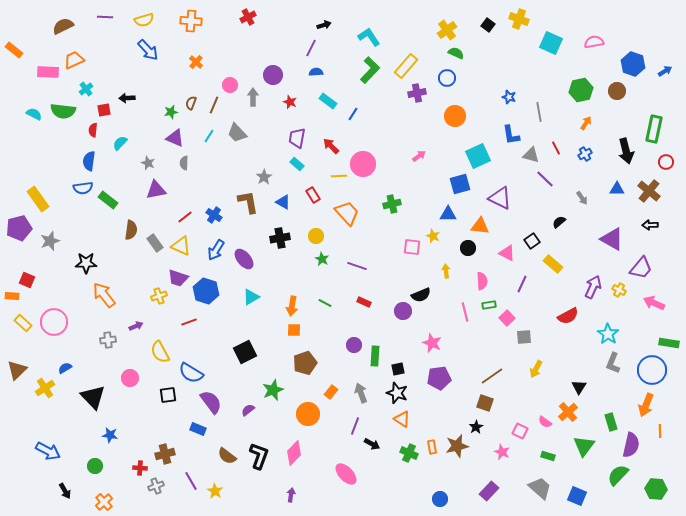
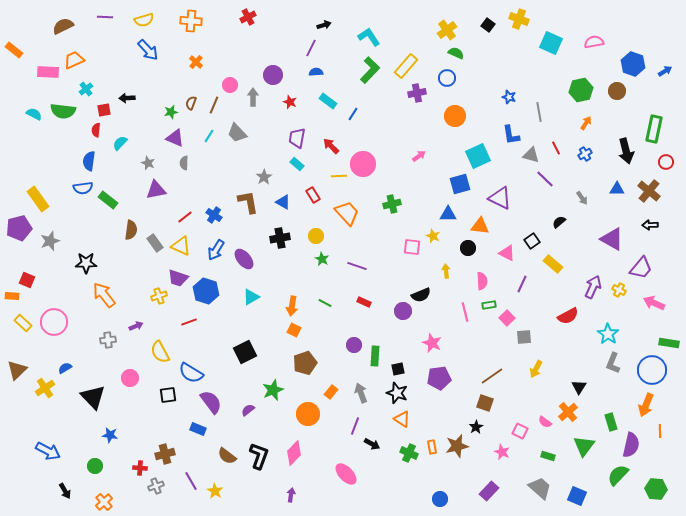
red semicircle at (93, 130): moved 3 px right
orange square at (294, 330): rotated 24 degrees clockwise
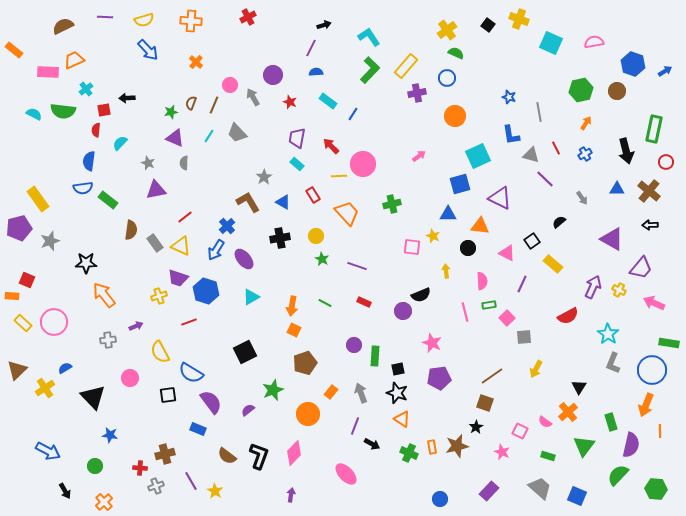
gray arrow at (253, 97): rotated 30 degrees counterclockwise
brown L-shape at (248, 202): rotated 20 degrees counterclockwise
blue cross at (214, 215): moved 13 px right, 11 px down; rotated 14 degrees clockwise
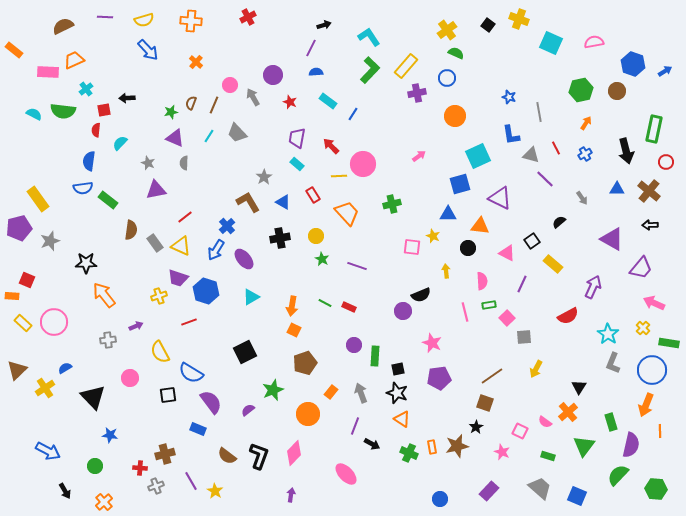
yellow cross at (619, 290): moved 24 px right, 38 px down; rotated 16 degrees clockwise
red rectangle at (364, 302): moved 15 px left, 5 px down
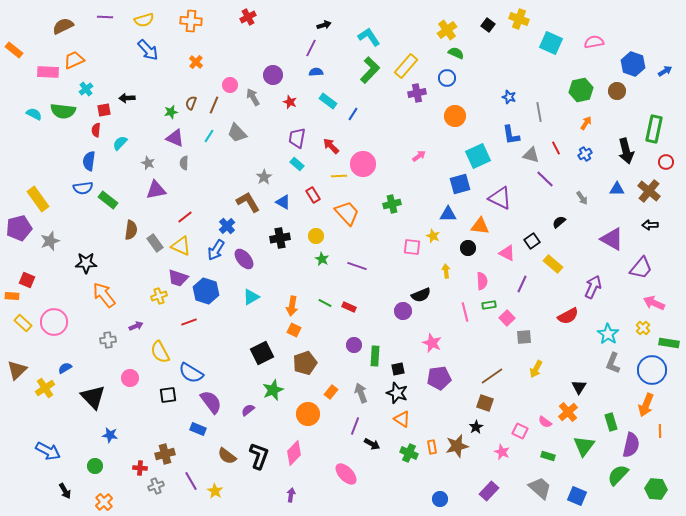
black square at (245, 352): moved 17 px right, 1 px down
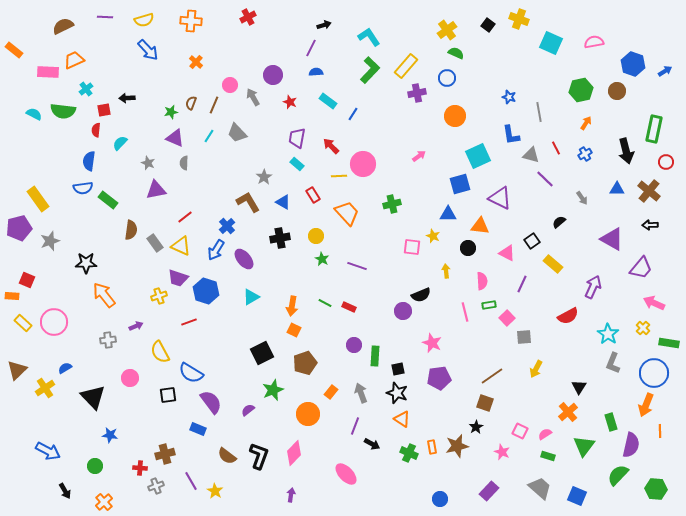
blue circle at (652, 370): moved 2 px right, 3 px down
pink semicircle at (545, 422): moved 12 px down; rotated 112 degrees clockwise
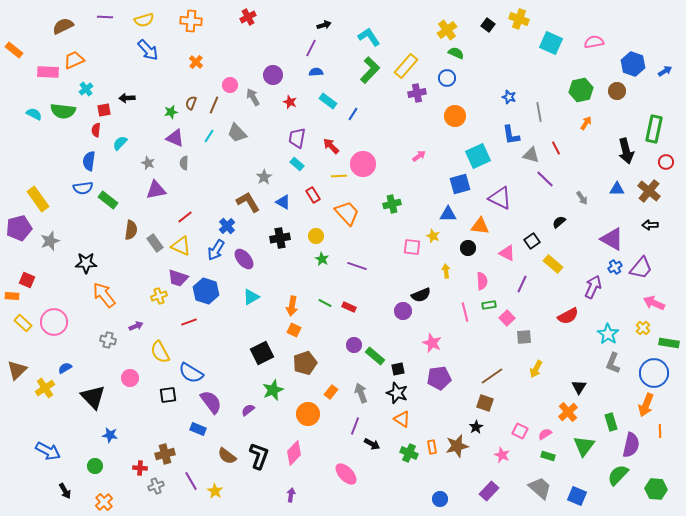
blue cross at (585, 154): moved 30 px right, 113 px down
gray cross at (108, 340): rotated 21 degrees clockwise
green rectangle at (375, 356): rotated 54 degrees counterclockwise
pink star at (502, 452): moved 3 px down
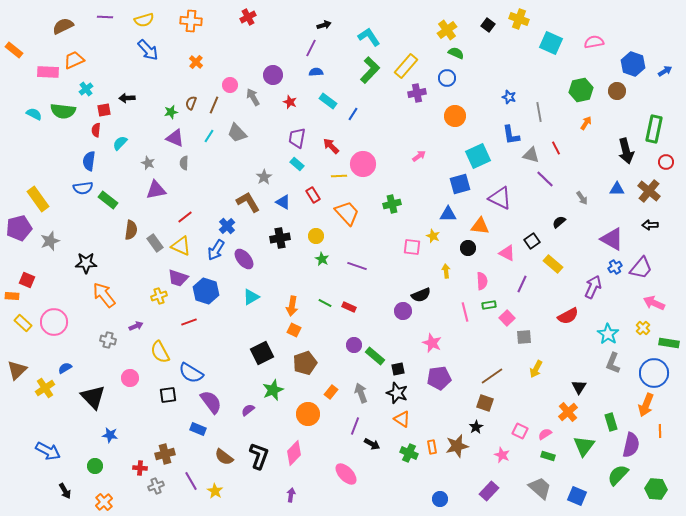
brown semicircle at (227, 456): moved 3 px left, 1 px down
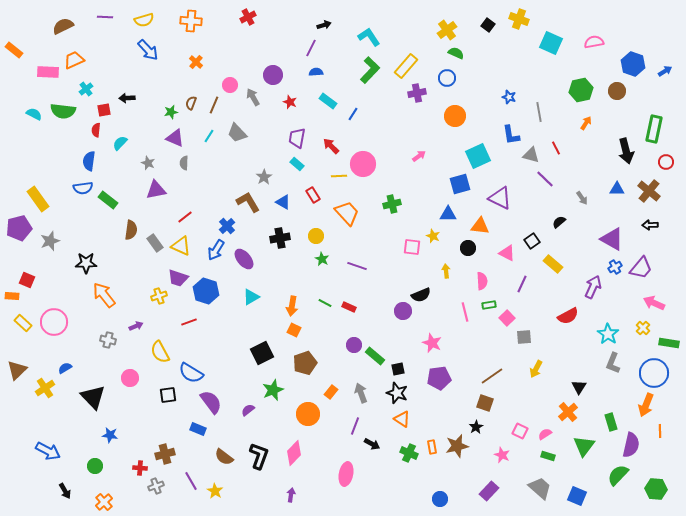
pink ellipse at (346, 474): rotated 55 degrees clockwise
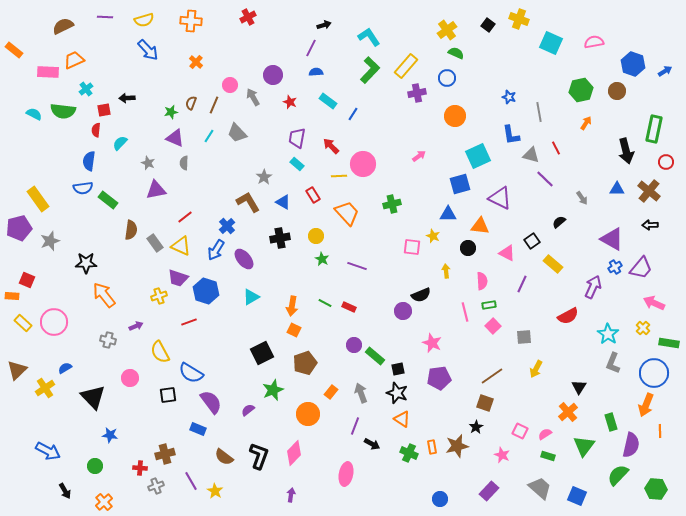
pink square at (507, 318): moved 14 px left, 8 px down
